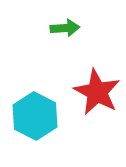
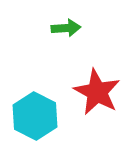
green arrow: moved 1 px right
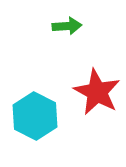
green arrow: moved 1 px right, 2 px up
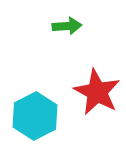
cyan hexagon: rotated 6 degrees clockwise
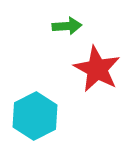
red star: moved 23 px up
